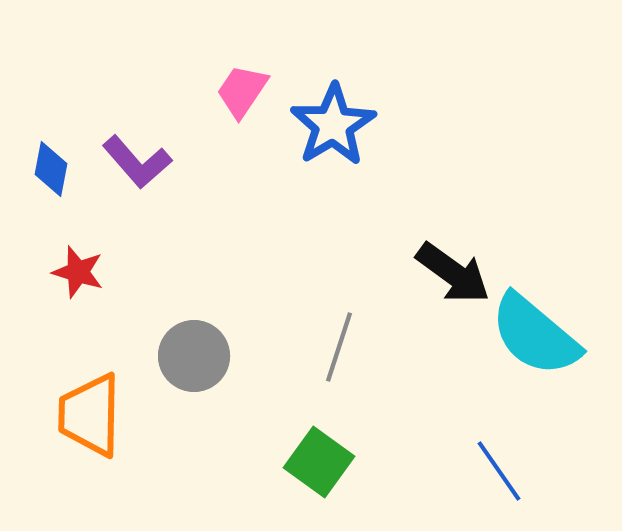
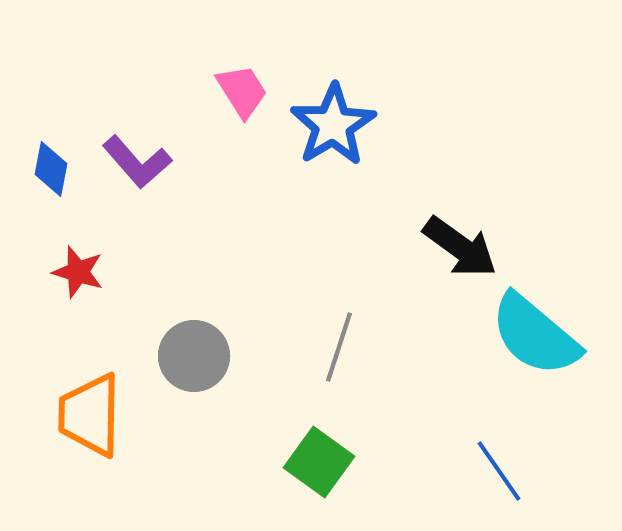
pink trapezoid: rotated 114 degrees clockwise
black arrow: moved 7 px right, 26 px up
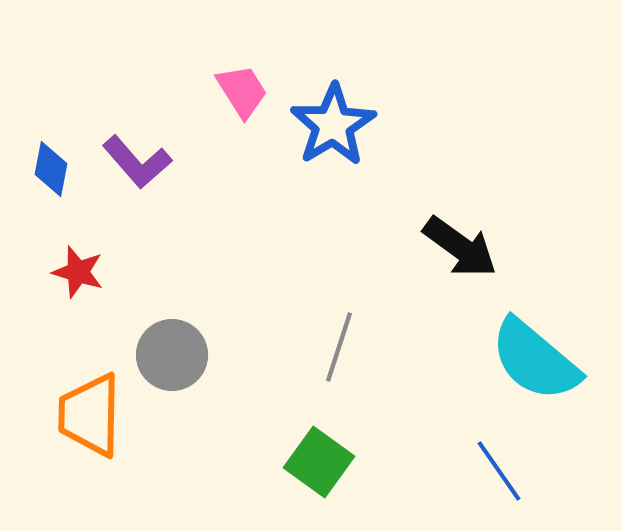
cyan semicircle: moved 25 px down
gray circle: moved 22 px left, 1 px up
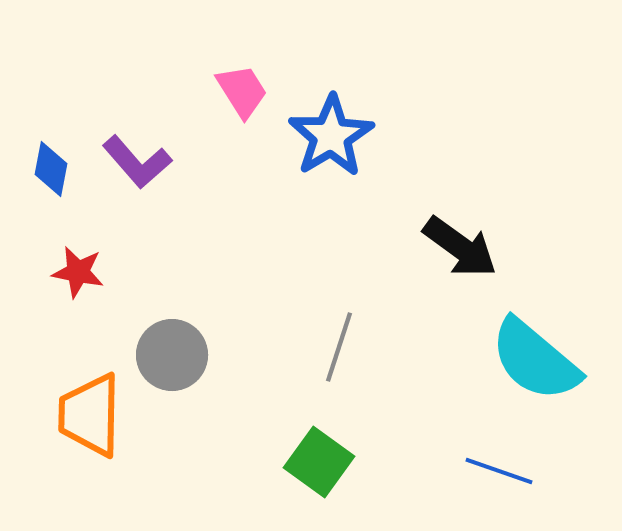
blue star: moved 2 px left, 11 px down
red star: rotated 6 degrees counterclockwise
blue line: rotated 36 degrees counterclockwise
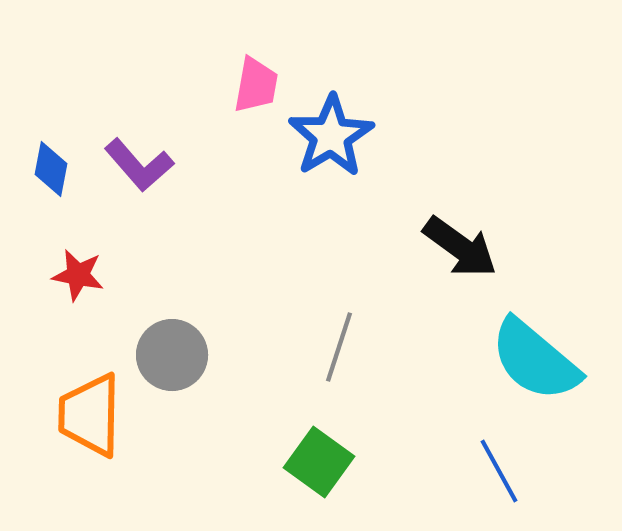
pink trapezoid: moved 14 px right, 6 px up; rotated 42 degrees clockwise
purple L-shape: moved 2 px right, 3 px down
red star: moved 3 px down
blue line: rotated 42 degrees clockwise
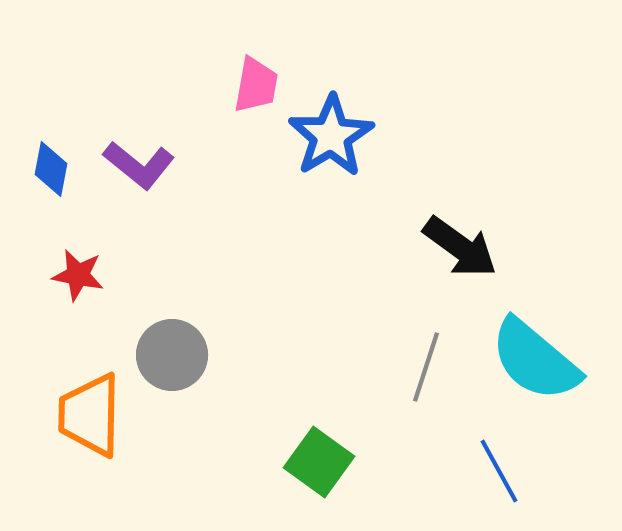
purple L-shape: rotated 10 degrees counterclockwise
gray line: moved 87 px right, 20 px down
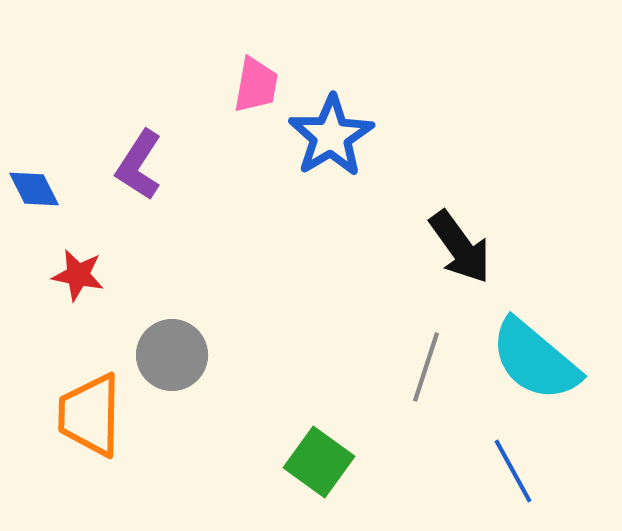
purple L-shape: rotated 84 degrees clockwise
blue diamond: moved 17 px left, 20 px down; rotated 38 degrees counterclockwise
black arrow: rotated 18 degrees clockwise
blue line: moved 14 px right
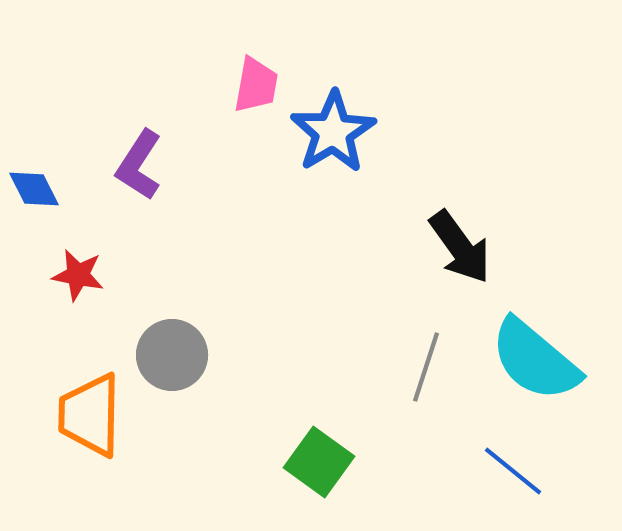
blue star: moved 2 px right, 4 px up
blue line: rotated 22 degrees counterclockwise
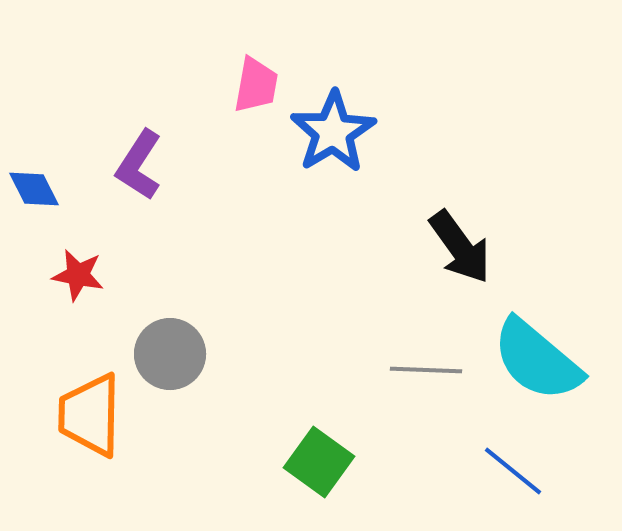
gray circle: moved 2 px left, 1 px up
cyan semicircle: moved 2 px right
gray line: moved 3 px down; rotated 74 degrees clockwise
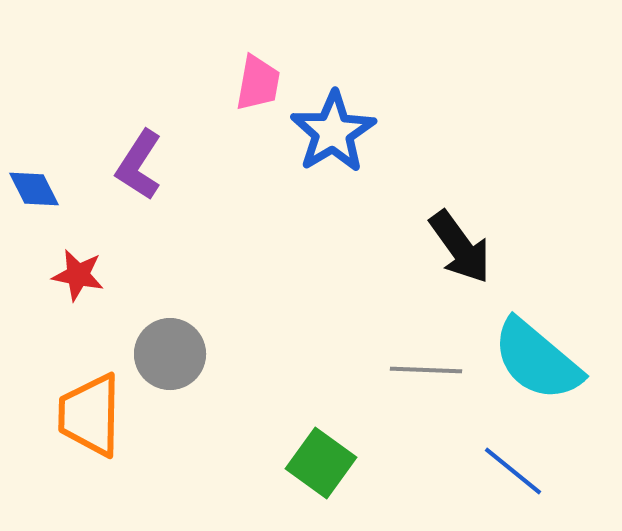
pink trapezoid: moved 2 px right, 2 px up
green square: moved 2 px right, 1 px down
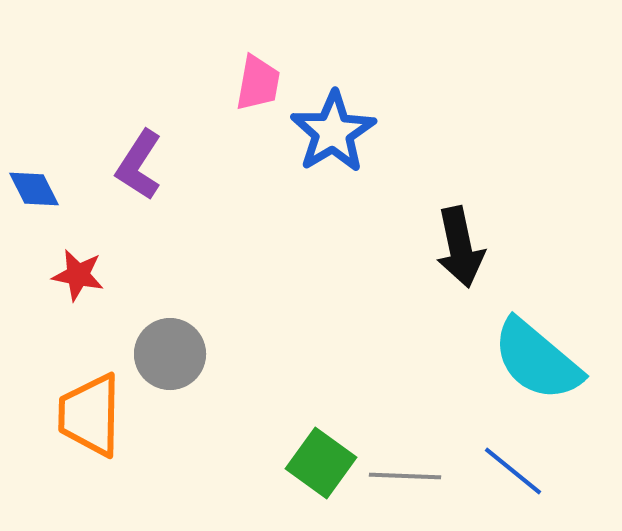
black arrow: rotated 24 degrees clockwise
gray line: moved 21 px left, 106 px down
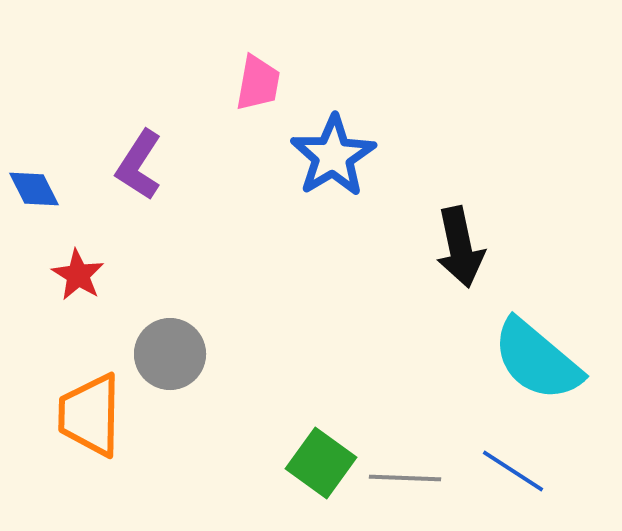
blue star: moved 24 px down
red star: rotated 20 degrees clockwise
blue line: rotated 6 degrees counterclockwise
gray line: moved 2 px down
